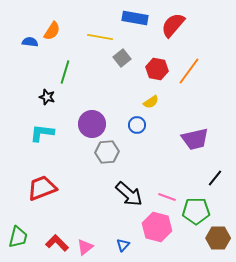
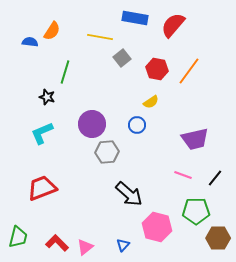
cyan L-shape: rotated 30 degrees counterclockwise
pink line: moved 16 px right, 22 px up
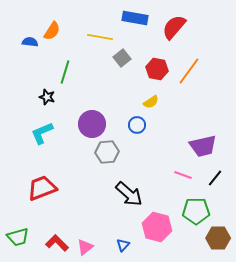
red semicircle: moved 1 px right, 2 px down
purple trapezoid: moved 8 px right, 7 px down
green trapezoid: rotated 60 degrees clockwise
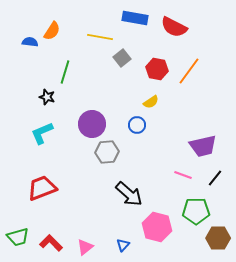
red semicircle: rotated 104 degrees counterclockwise
red L-shape: moved 6 px left
